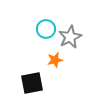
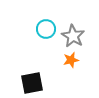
gray star: moved 3 px right, 1 px up; rotated 15 degrees counterclockwise
orange star: moved 16 px right
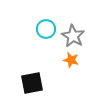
orange star: rotated 28 degrees clockwise
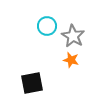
cyan circle: moved 1 px right, 3 px up
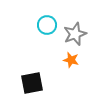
cyan circle: moved 1 px up
gray star: moved 2 px right, 2 px up; rotated 20 degrees clockwise
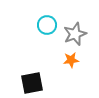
orange star: rotated 21 degrees counterclockwise
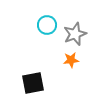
black square: moved 1 px right
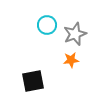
black square: moved 2 px up
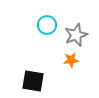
gray star: moved 1 px right, 1 px down
black square: rotated 20 degrees clockwise
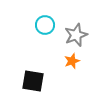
cyan circle: moved 2 px left
orange star: moved 1 px right, 1 px down; rotated 14 degrees counterclockwise
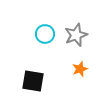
cyan circle: moved 9 px down
orange star: moved 8 px right, 8 px down
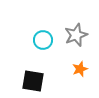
cyan circle: moved 2 px left, 6 px down
